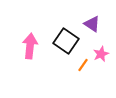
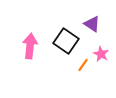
pink star: rotated 21 degrees counterclockwise
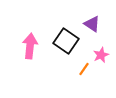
pink star: moved 1 px down; rotated 21 degrees clockwise
orange line: moved 1 px right, 4 px down
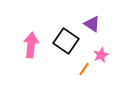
pink arrow: moved 1 px right, 1 px up
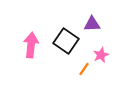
purple triangle: rotated 36 degrees counterclockwise
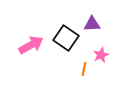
black square: moved 3 px up
pink arrow: rotated 55 degrees clockwise
orange line: rotated 24 degrees counterclockwise
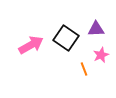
purple triangle: moved 4 px right, 5 px down
orange line: rotated 32 degrees counterclockwise
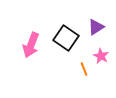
purple triangle: moved 2 px up; rotated 30 degrees counterclockwise
pink arrow: rotated 140 degrees clockwise
pink star: moved 1 px down; rotated 21 degrees counterclockwise
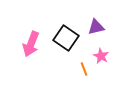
purple triangle: rotated 18 degrees clockwise
pink arrow: moved 1 px up
